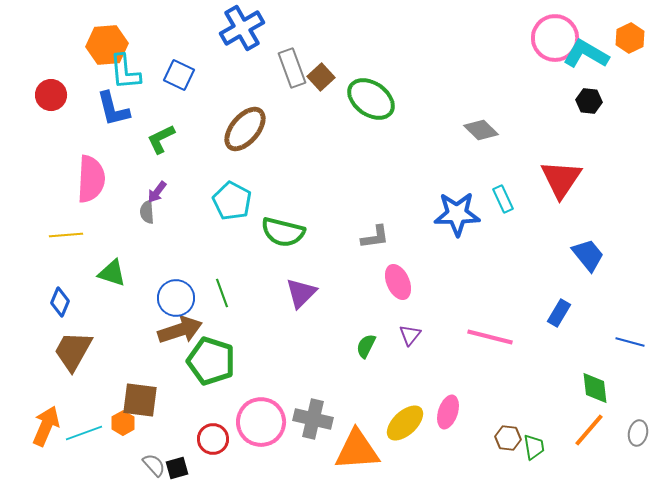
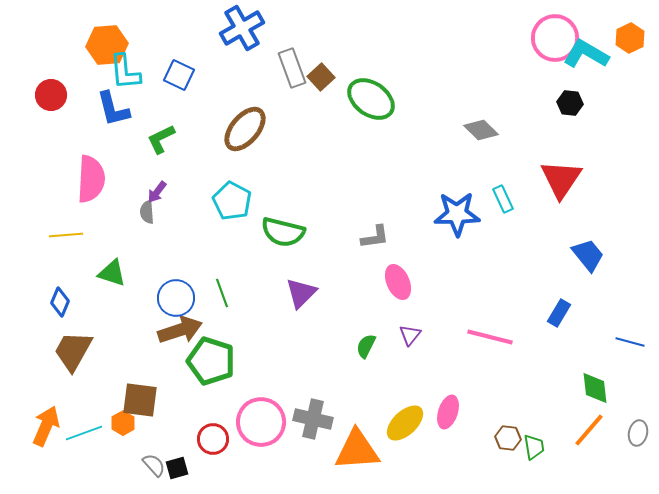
black hexagon at (589, 101): moved 19 px left, 2 px down
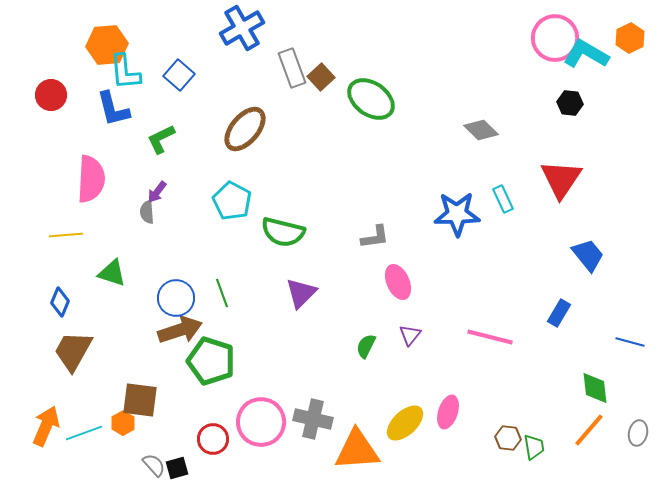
blue square at (179, 75): rotated 16 degrees clockwise
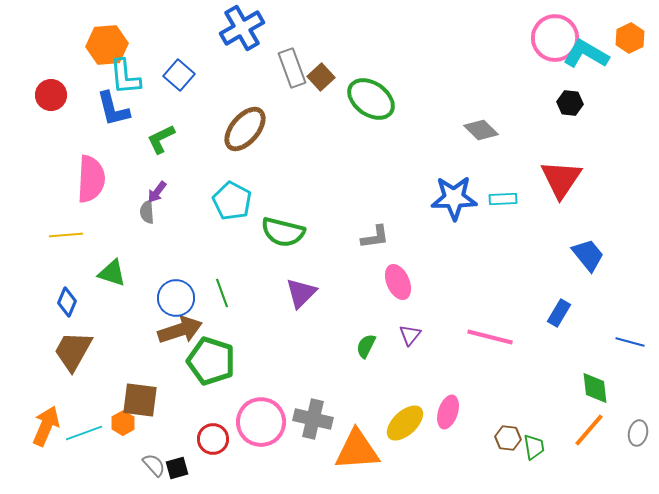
cyan L-shape at (125, 72): moved 5 px down
cyan rectangle at (503, 199): rotated 68 degrees counterclockwise
blue star at (457, 214): moved 3 px left, 16 px up
blue diamond at (60, 302): moved 7 px right
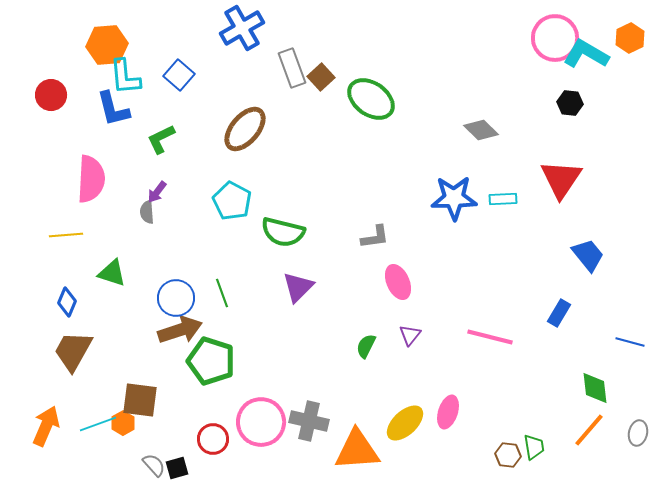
purple triangle at (301, 293): moved 3 px left, 6 px up
gray cross at (313, 419): moved 4 px left, 2 px down
cyan line at (84, 433): moved 14 px right, 9 px up
brown hexagon at (508, 438): moved 17 px down
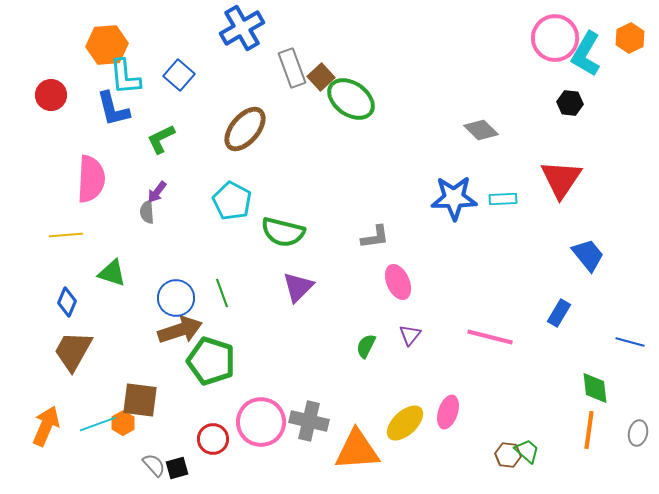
cyan L-shape at (586, 54): rotated 90 degrees counterclockwise
green ellipse at (371, 99): moved 20 px left
orange line at (589, 430): rotated 33 degrees counterclockwise
green trapezoid at (534, 447): moved 7 px left, 4 px down; rotated 40 degrees counterclockwise
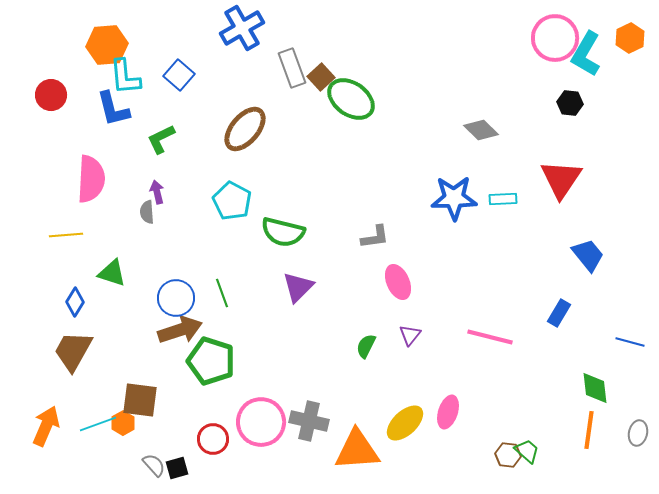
purple arrow at (157, 192): rotated 130 degrees clockwise
blue diamond at (67, 302): moved 8 px right; rotated 8 degrees clockwise
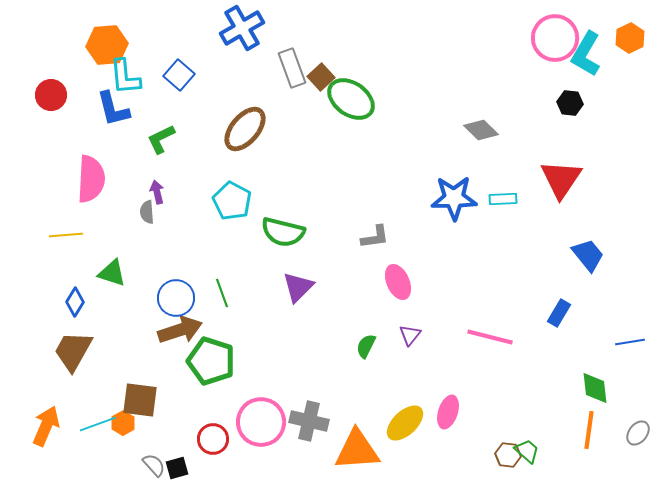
blue line at (630, 342): rotated 24 degrees counterclockwise
gray ellipse at (638, 433): rotated 25 degrees clockwise
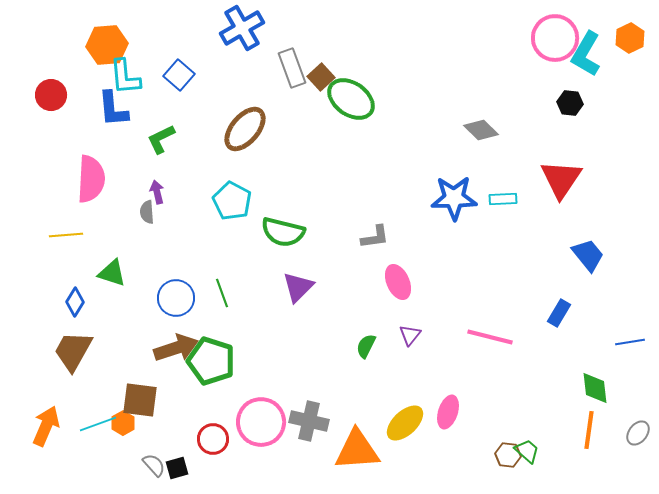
blue L-shape at (113, 109): rotated 9 degrees clockwise
brown arrow at (180, 330): moved 4 px left, 18 px down
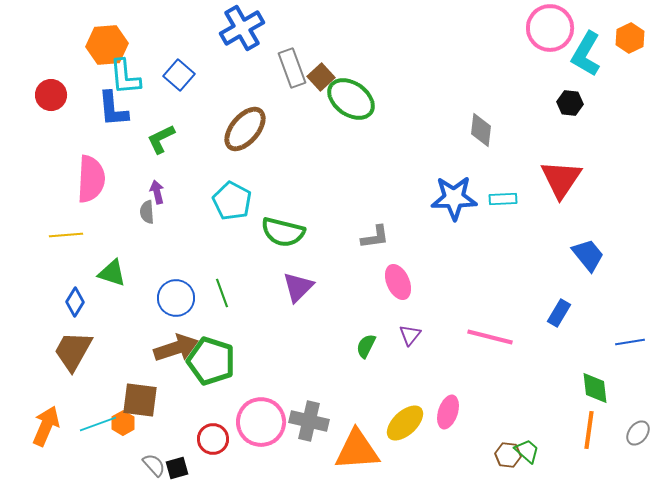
pink circle at (555, 38): moved 5 px left, 10 px up
gray diamond at (481, 130): rotated 52 degrees clockwise
